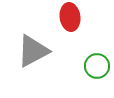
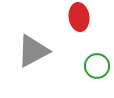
red ellipse: moved 9 px right
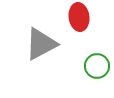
gray triangle: moved 8 px right, 7 px up
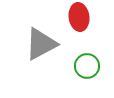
green circle: moved 10 px left
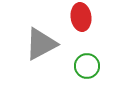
red ellipse: moved 2 px right
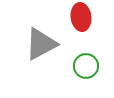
green circle: moved 1 px left
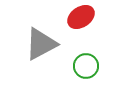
red ellipse: rotated 64 degrees clockwise
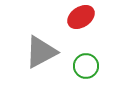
gray triangle: moved 8 px down
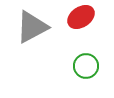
gray triangle: moved 9 px left, 25 px up
